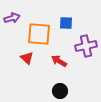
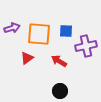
purple arrow: moved 10 px down
blue square: moved 8 px down
red triangle: rotated 40 degrees clockwise
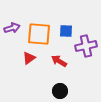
red triangle: moved 2 px right
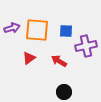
orange square: moved 2 px left, 4 px up
black circle: moved 4 px right, 1 px down
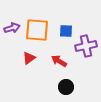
black circle: moved 2 px right, 5 px up
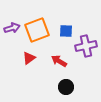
orange square: rotated 25 degrees counterclockwise
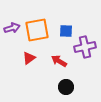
orange square: rotated 10 degrees clockwise
purple cross: moved 1 px left, 1 px down
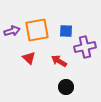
purple arrow: moved 3 px down
red triangle: rotated 40 degrees counterclockwise
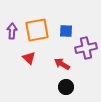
purple arrow: rotated 70 degrees counterclockwise
purple cross: moved 1 px right, 1 px down
red arrow: moved 3 px right, 3 px down
